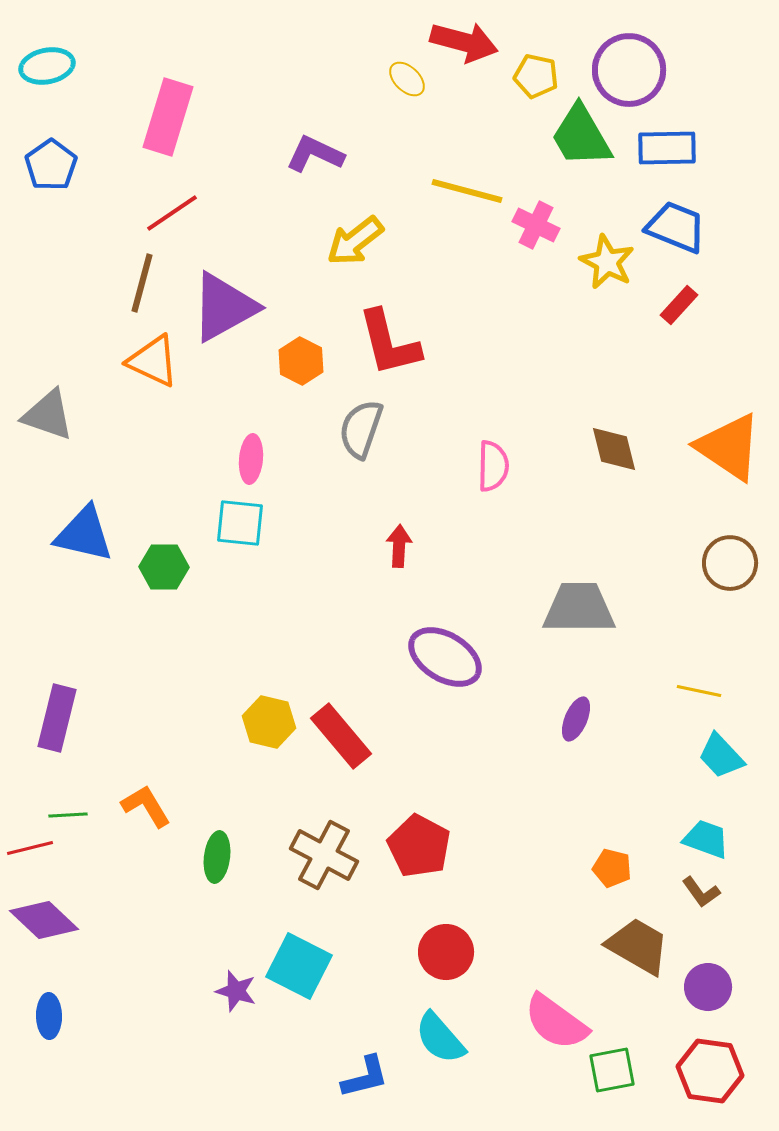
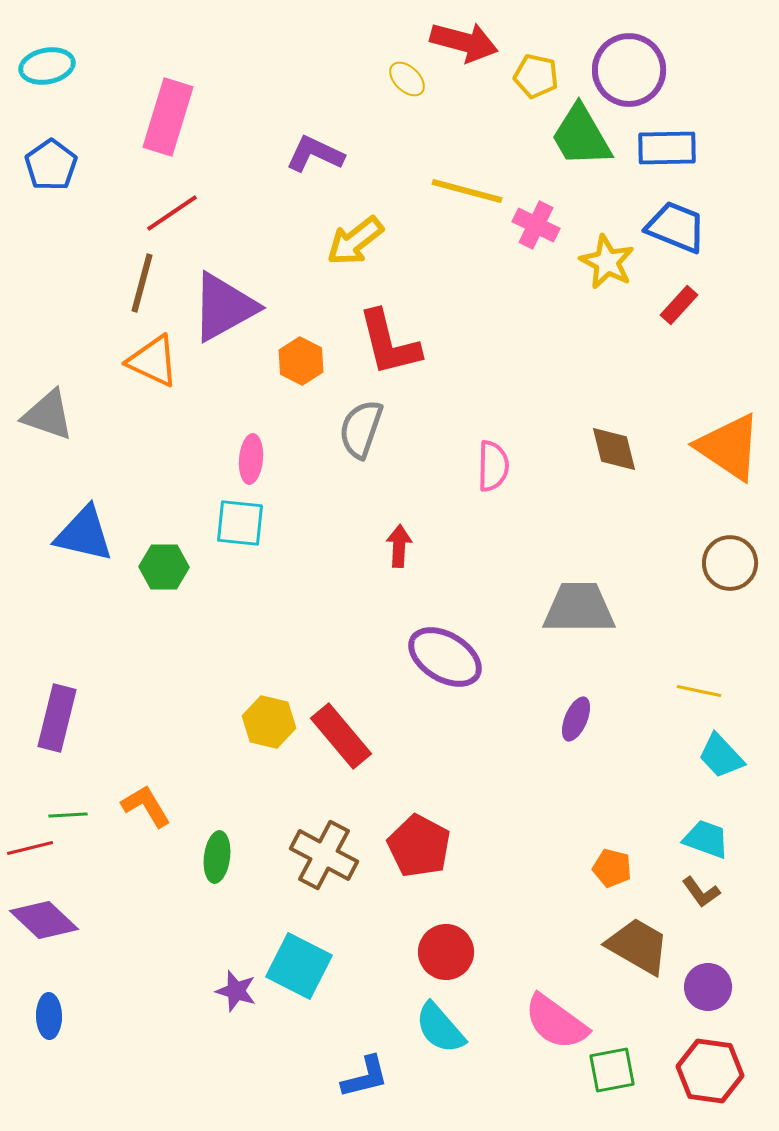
cyan semicircle at (440, 1038): moved 10 px up
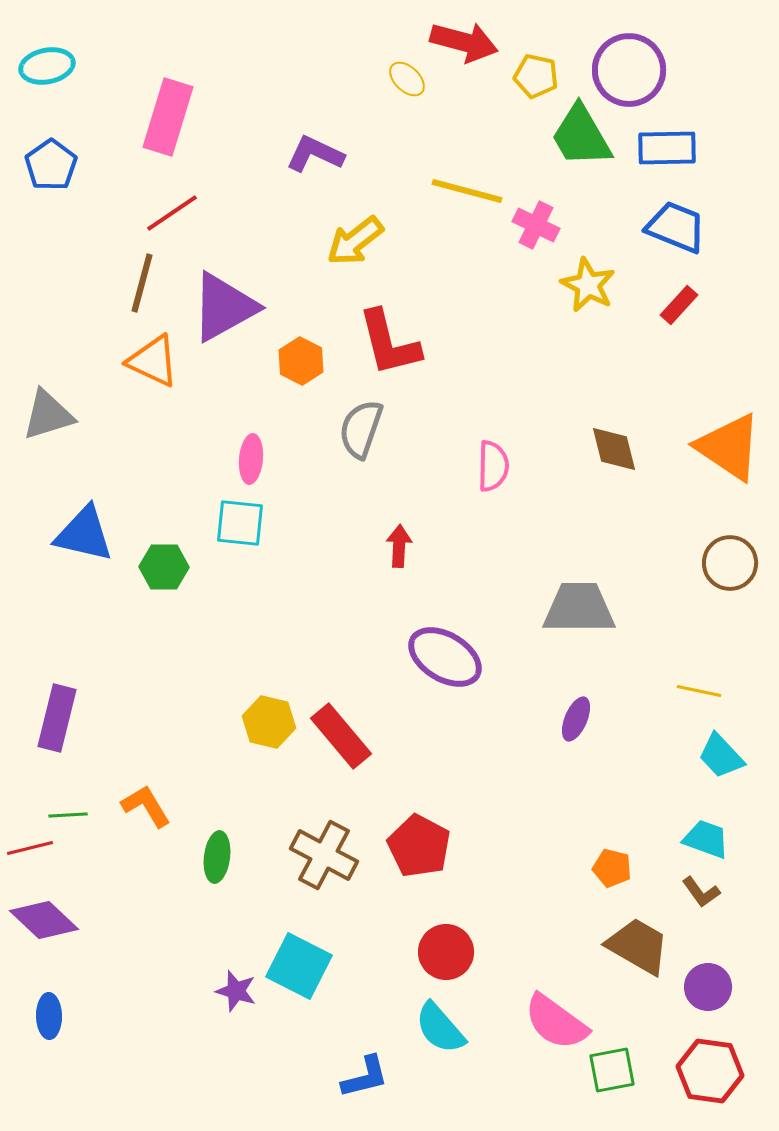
yellow star at (607, 262): moved 19 px left, 23 px down
gray triangle at (48, 415): rotated 36 degrees counterclockwise
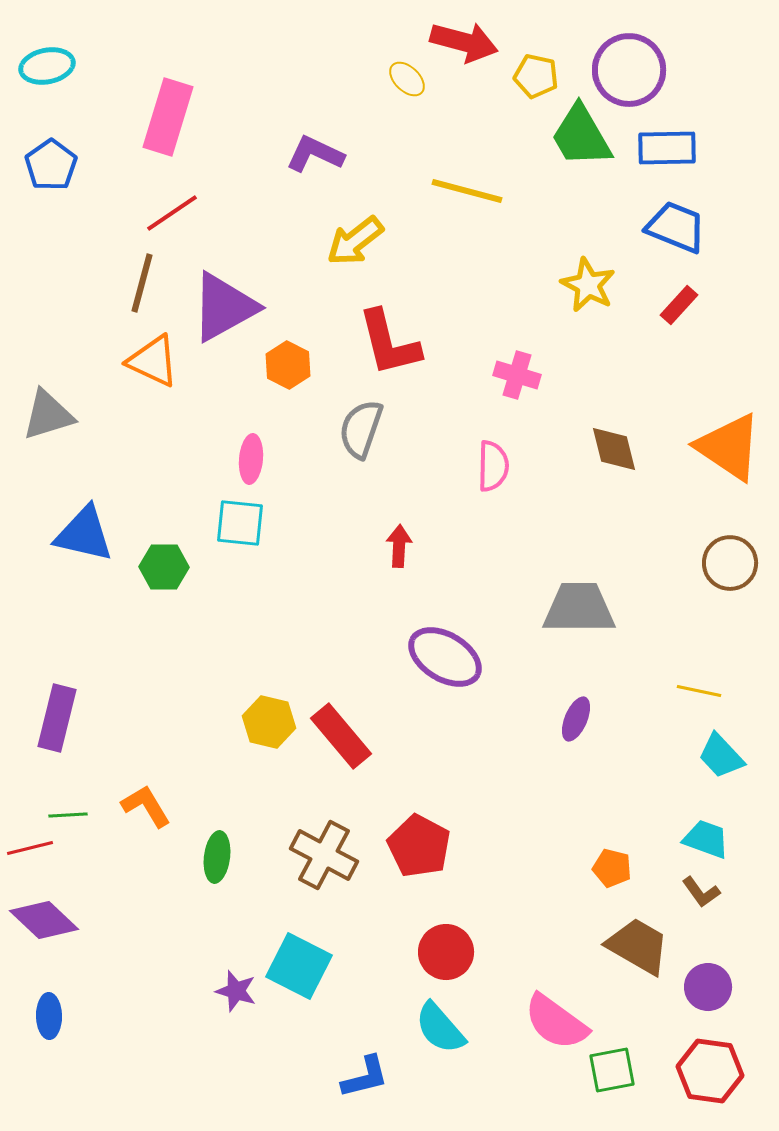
pink cross at (536, 225): moved 19 px left, 150 px down; rotated 9 degrees counterclockwise
orange hexagon at (301, 361): moved 13 px left, 4 px down
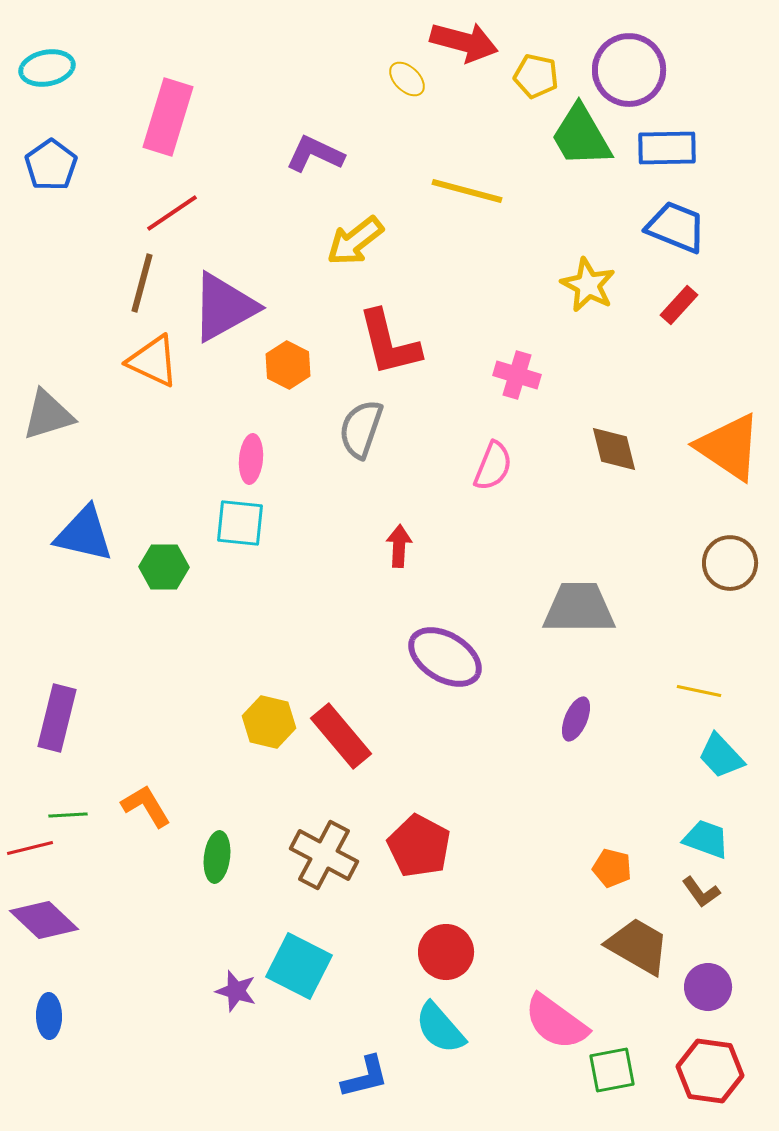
cyan ellipse at (47, 66): moved 2 px down
pink semicircle at (493, 466): rotated 21 degrees clockwise
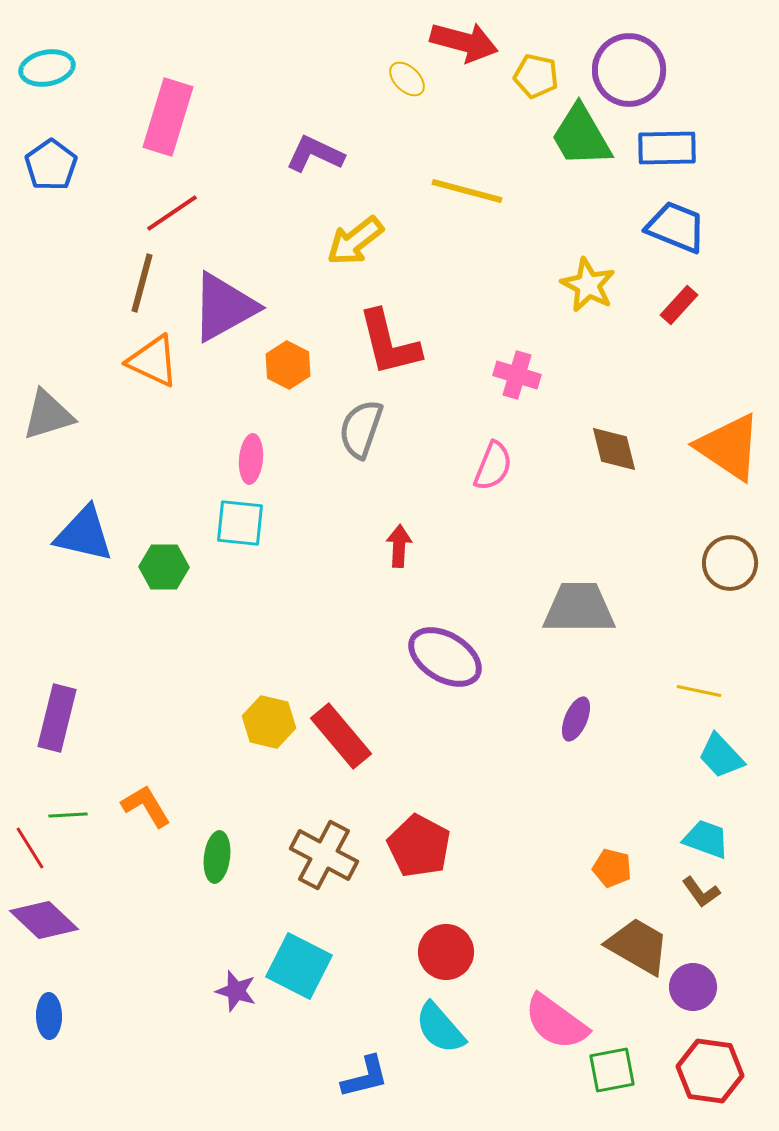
red line at (30, 848): rotated 72 degrees clockwise
purple circle at (708, 987): moved 15 px left
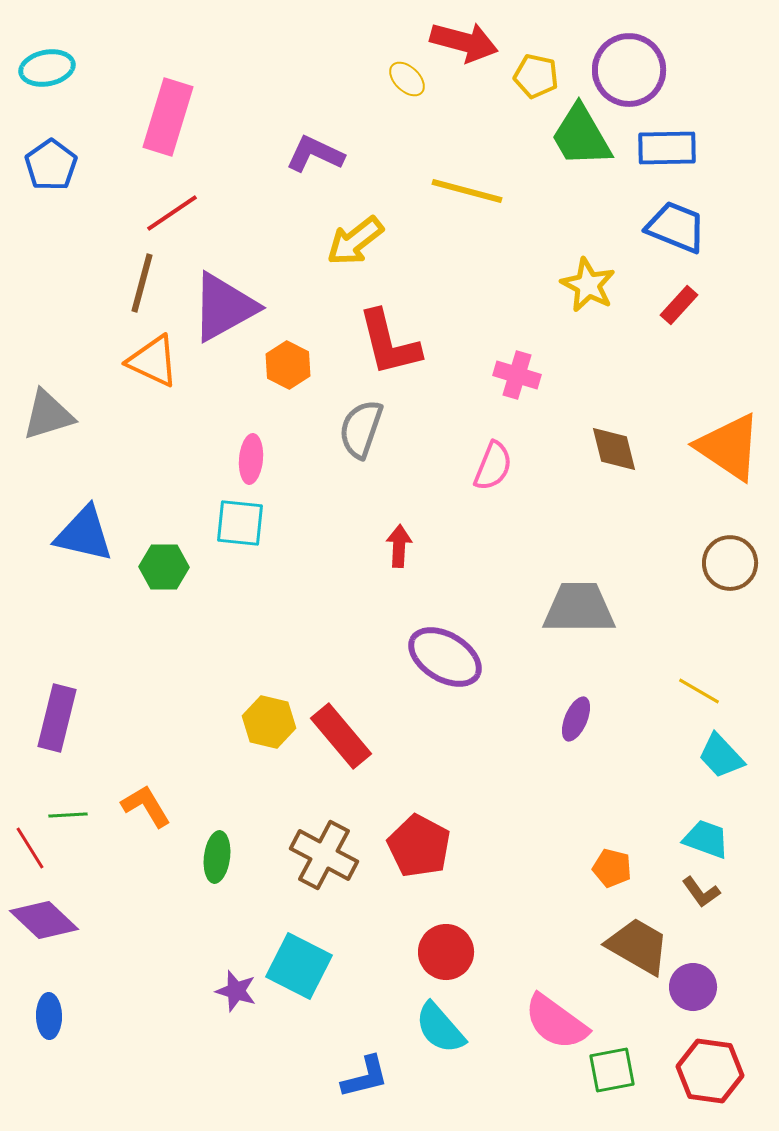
yellow line at (699, 691): rotated 18 degrees clockwise
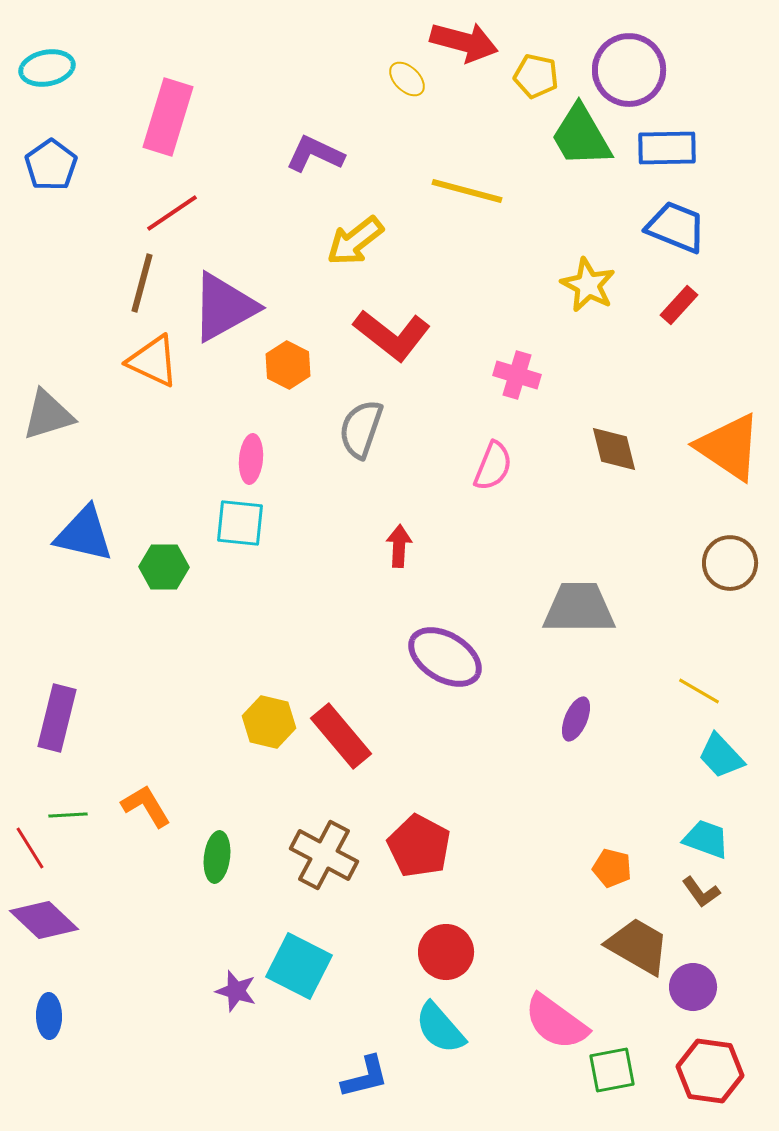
red L-shape at (389, 343): moved 3 px right, 8 px up; rotated 38 degrees counterclockwise
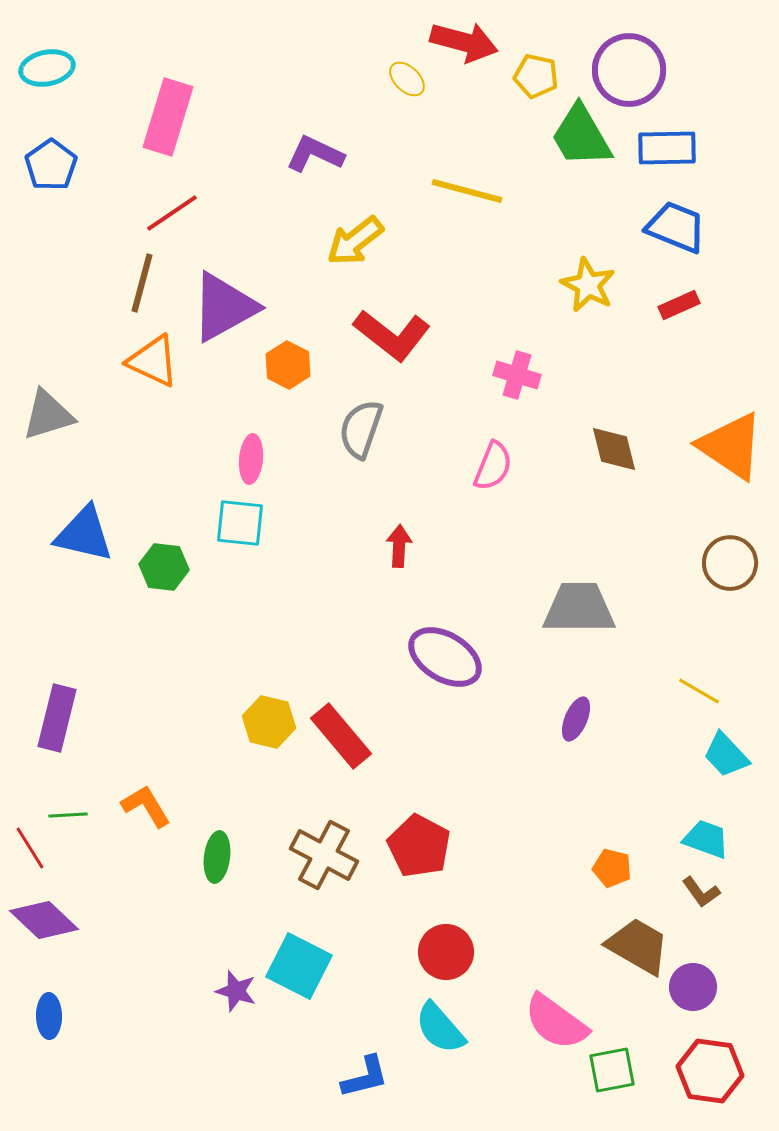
red rectangle at (679, 305): rotated 24 degrees clockwise
orange triangle at (729, 447): moved 2 px right, 1 px up
green hexagon at (164, 567): rotated 6 degrees clockwise
cyan trapezoid at (721, 756): moved 5 px right, 1 px up
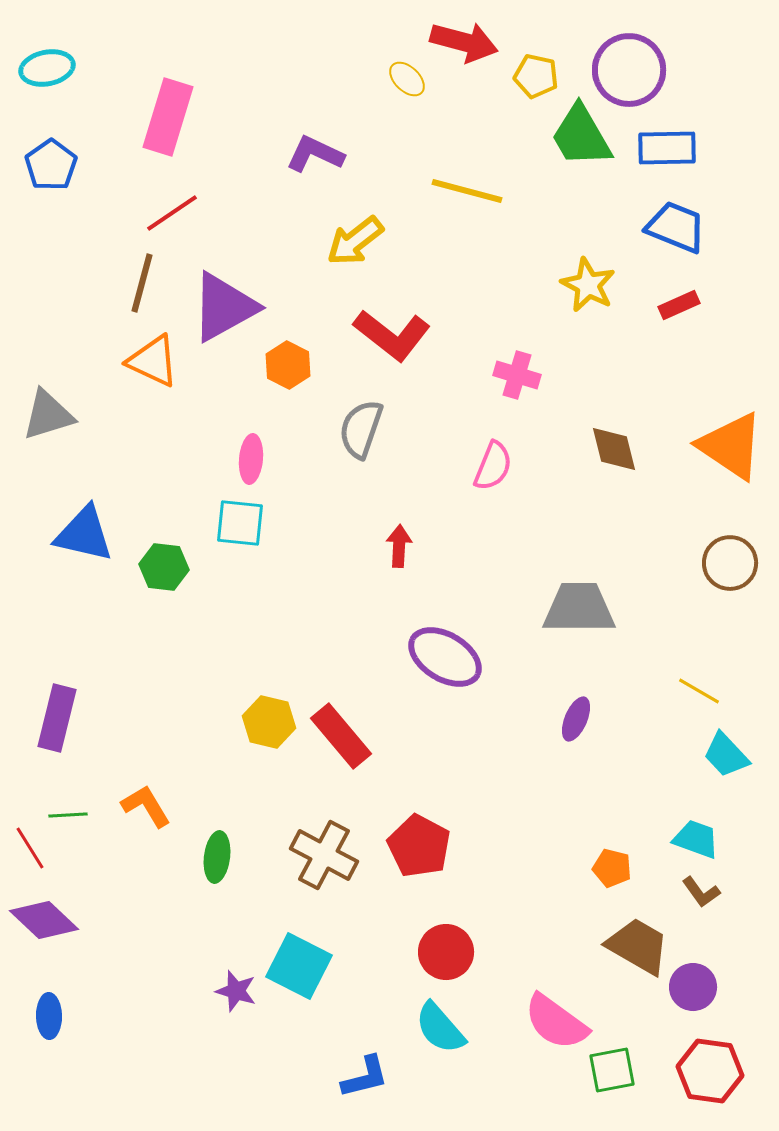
cyan trapezoid at (706, 839): moved 10 px left
